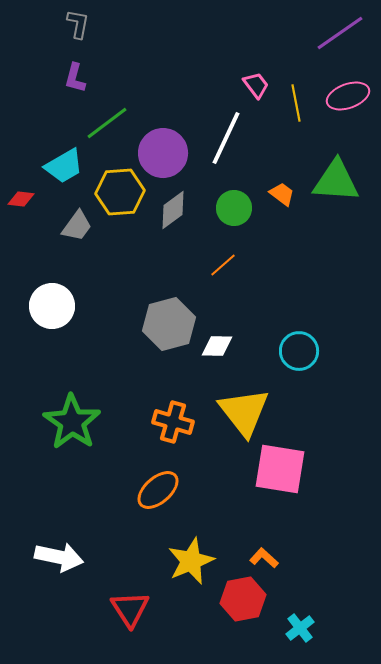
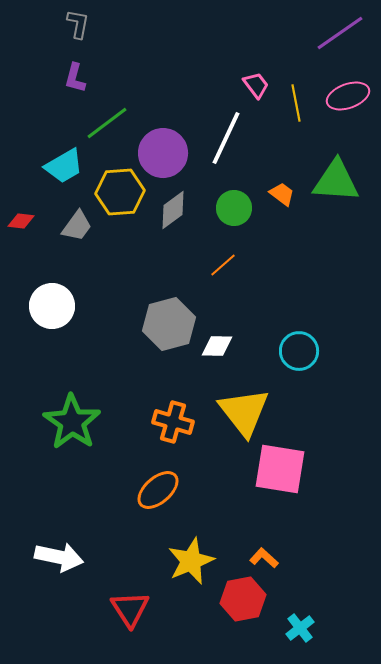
red diamond: moved 22 px down
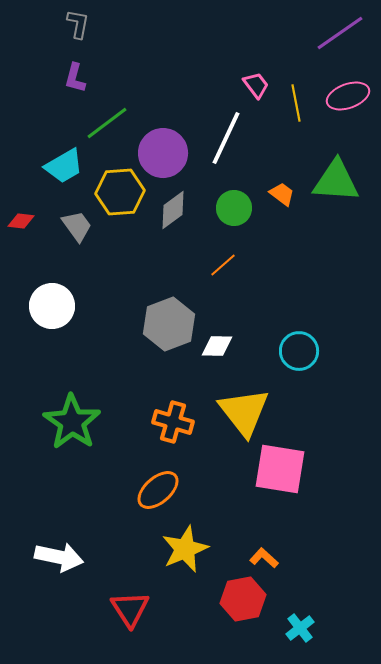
gray trapezoid: rotated 72 degrees counterclockwise
gray hexagon: rotated 6 degrees counterclockwise
yellow star: moved 6 px left, 12 px up
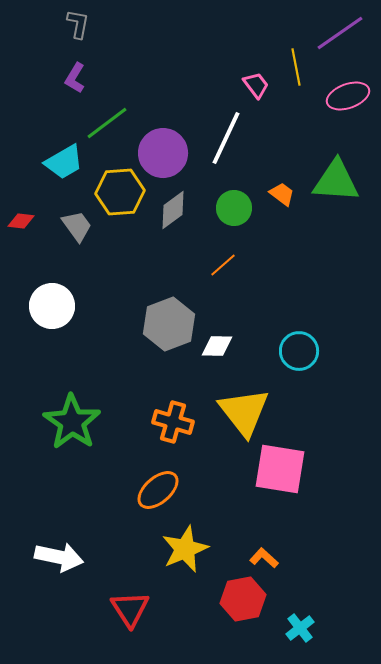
purple L-shape: rotated 16 degrees clockwise
yellow line: moved 36 px up
cyan trapezoid: moved 4 px up
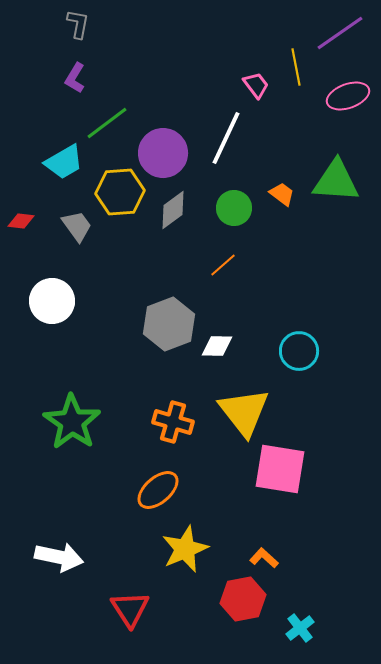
white circle: moved 5 px up
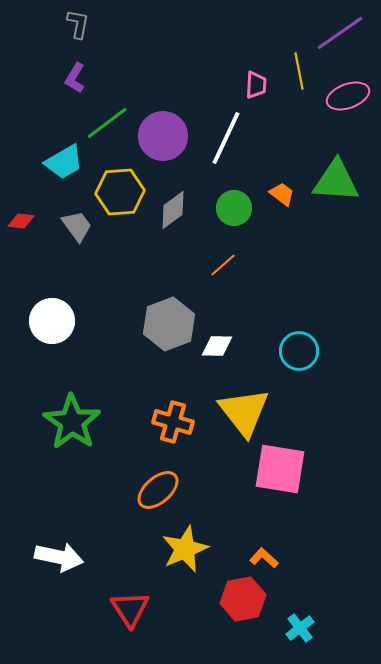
yellow line: moved 3 px right, 4 px down
pink trapezoid: rotated 40 degrees clockwise
purple circle: moved 17 px up
white circle: moved 20 px down
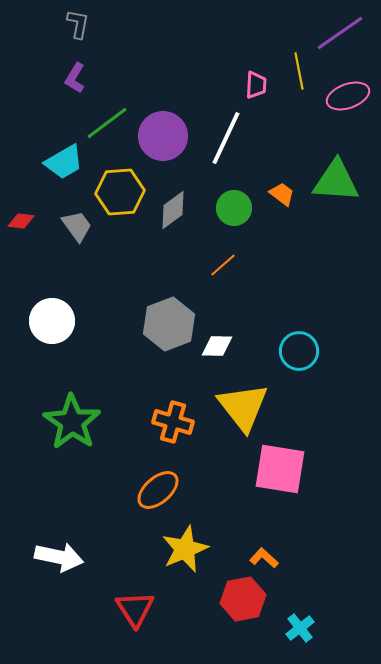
yellow triangle: moved 1 px left, 5 px up
red triangle: moved 5 px right
